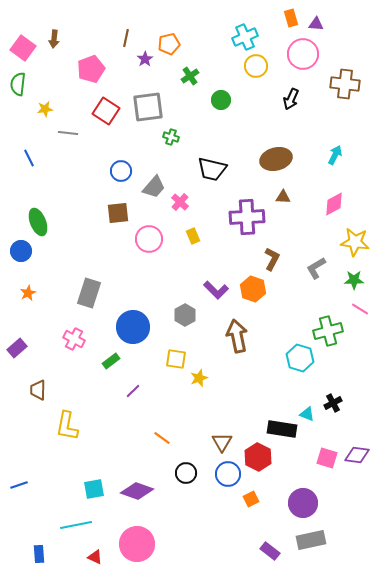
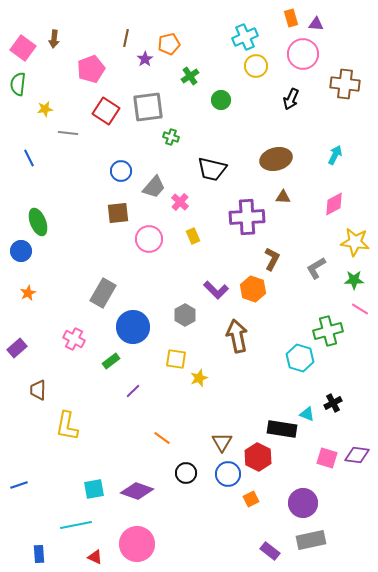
gray rectangle at (89, 293): moved 14 px right; rotated 12 degrees clockwise
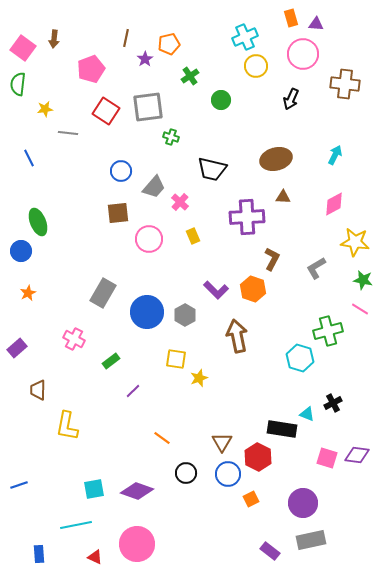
green star at (354, 280): moved 9 px right; rotated 12 degrees clockwise
blue circle at (133, 327): moved 14 px right, 15 px up
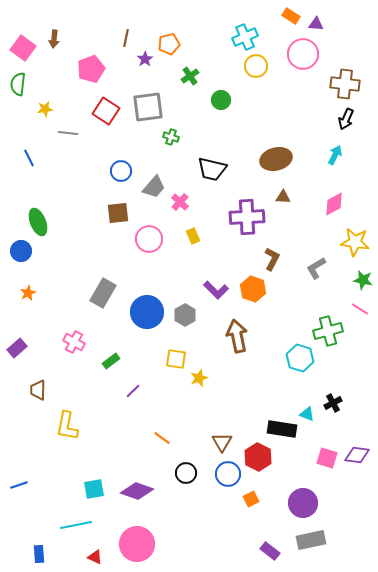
orange rectangle at (291, 18): moved 2 px up; rotated 42 degrees counterclockwise
black arrow at (291, 99): moved 55 px right, 20 px down
pink cross at (74, 339): moved 3 px down
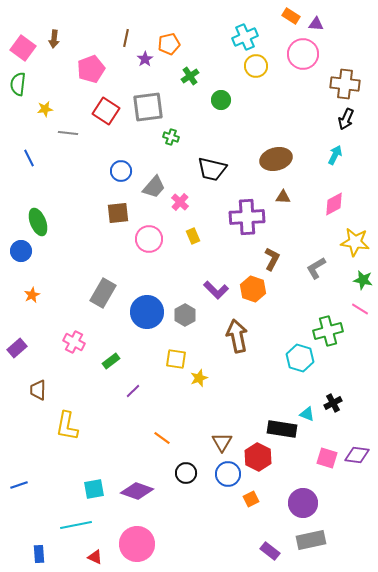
orange star at (28, 293): moved 4 px right, 2 px down
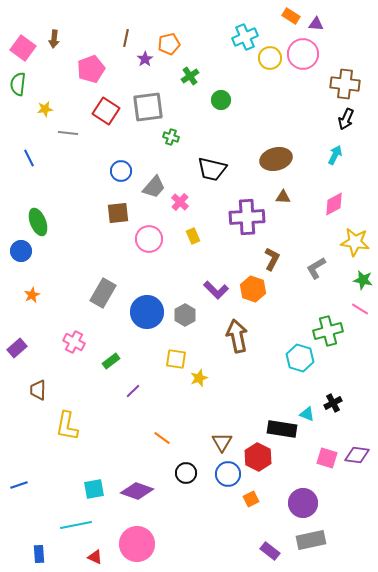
yellow circle at (256, 66): moved 14 px right, 8 px up
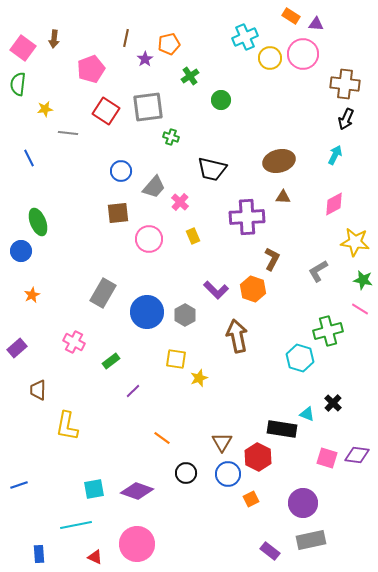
brown ellipse at (276, 159): moved 3 px right, 2 px down
gray L-shape at (316, 268): moved 2 px right, 3 px down
black cross at (333, 403): rotated 18 degrees counterclockwise
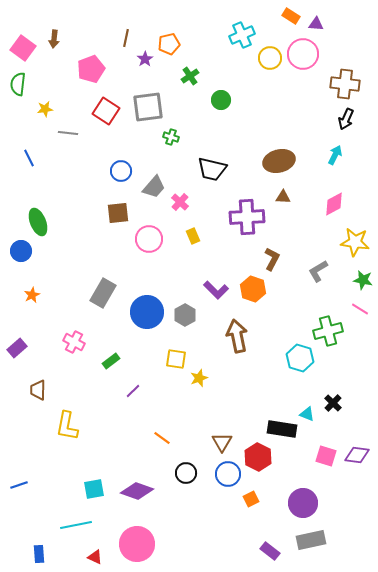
cyan cross at (245, 37): moved 3 px left, 2 px up
pink square at (327, 458): moved 1 px left, 2 px up
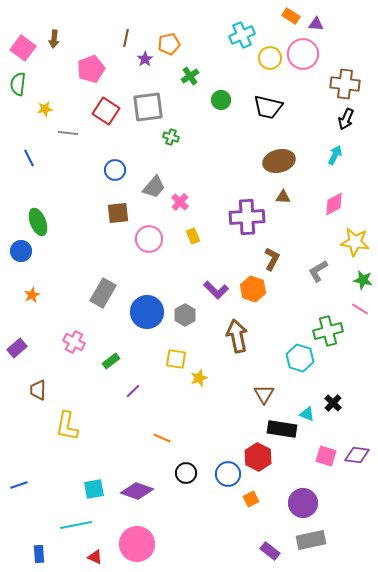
black trapezoid at (212, 169): moved 56 px right, 62 px up
blue circle at (121, 171): moved 6 px left, 1 px up
orange line at (162, 438): rotated 12 degrees counterclockwise
brown triangle at (222, 442): moved 42 px right, 48 px up
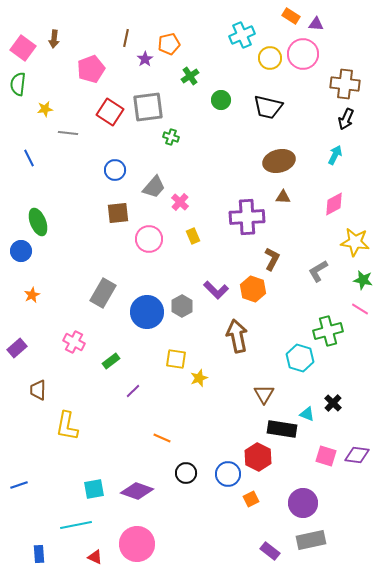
red square at (106, 111): moved 4 px right, 1 px down
gray hexagon at (185, 315): moved 3 px left, 9 px up
